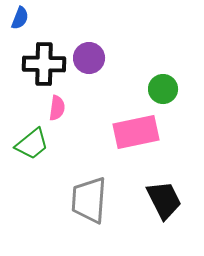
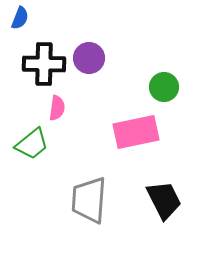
green circle: moved 1 px right, 2 px up
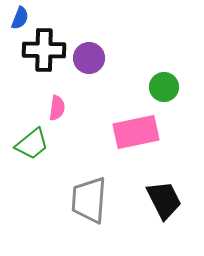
black cross: moved 14 px up
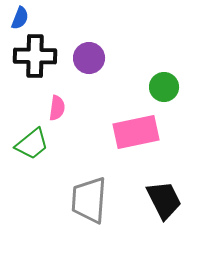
black cross: moved 9 px left, 6 px down
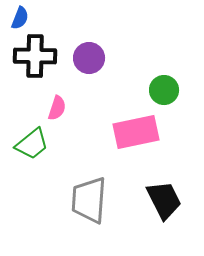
green circle: moved 3 px down
pink semicircle: rotated 10 degrees clockwise
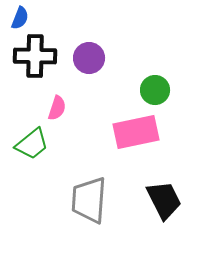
green circle: moved 9 px left
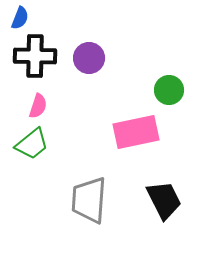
green circle: moved 14 px right
pink semicircle: moved 19 px left, 2 px up
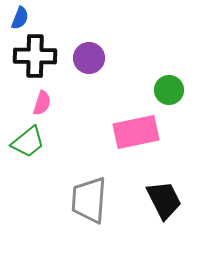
pink semicircle: moved 4 px right, 3 px up
green trapezoid: moved 4 px left, 2 px up
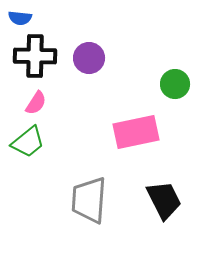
blue semicircle: rotated 75 degrees clockwise
green circle: moved 6 px right, 6 px up
pink semicircle: moved 6 px left; rotated 15 degrees clockwise
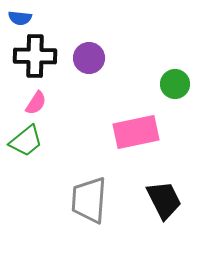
green trapezoid: moved 2 px left, 1 px up
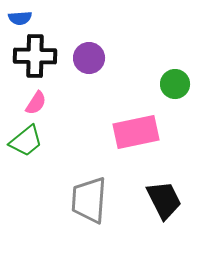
blue semicircle: rotated 10 degrees counterclockwise
